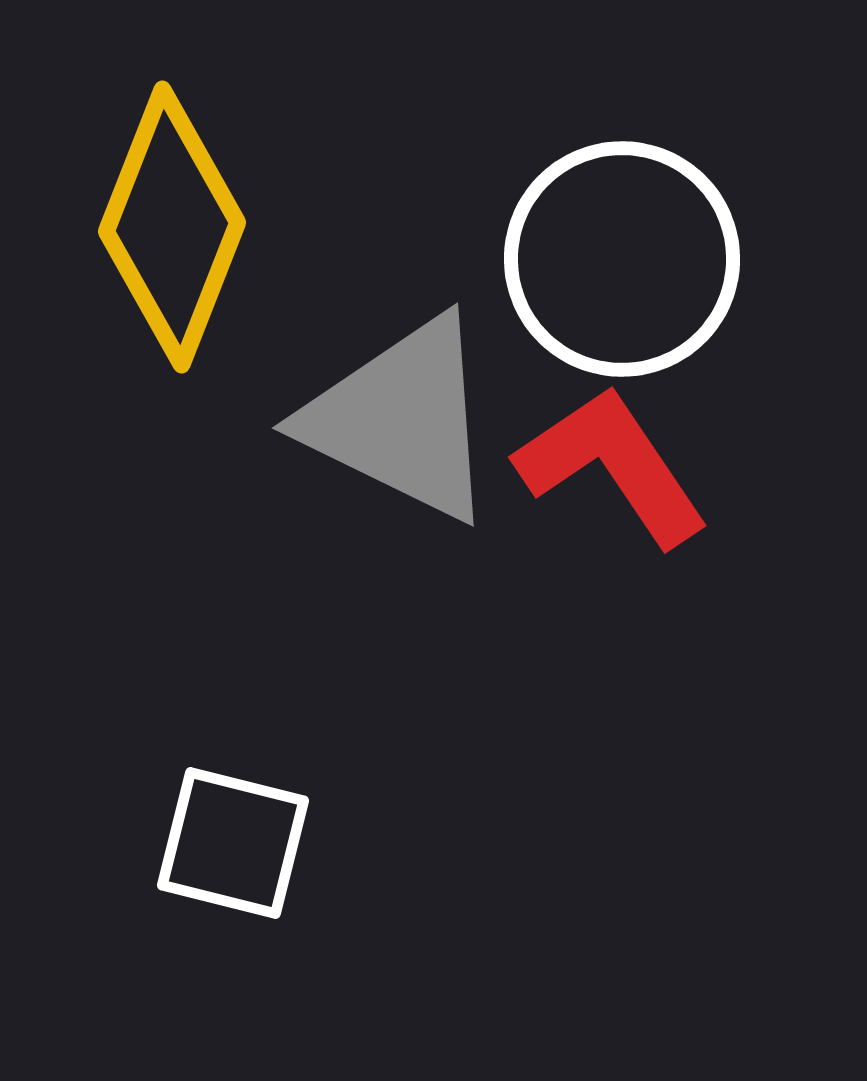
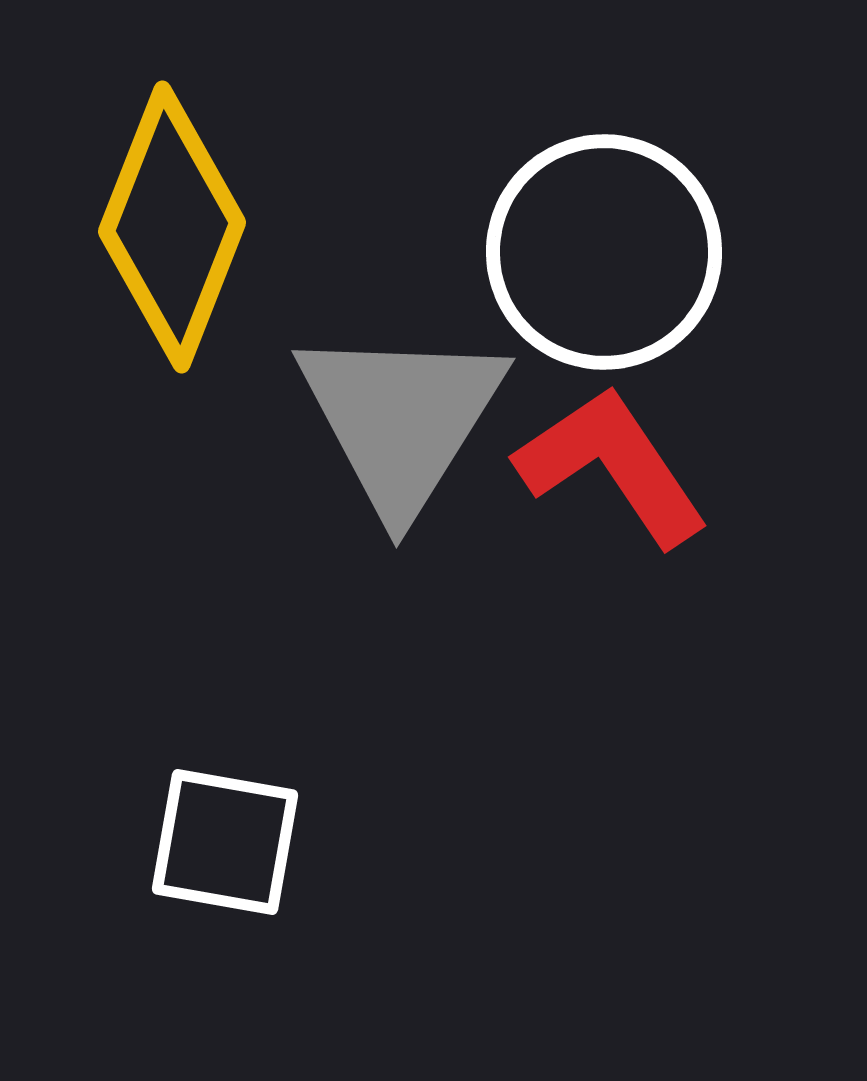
white circle: moved 18 px left, 7 px up
gray triangle: rotated 36 degrees clockwise
white square: moved 8 px left, 1 px up; rotated 4 degrees counterclockwise
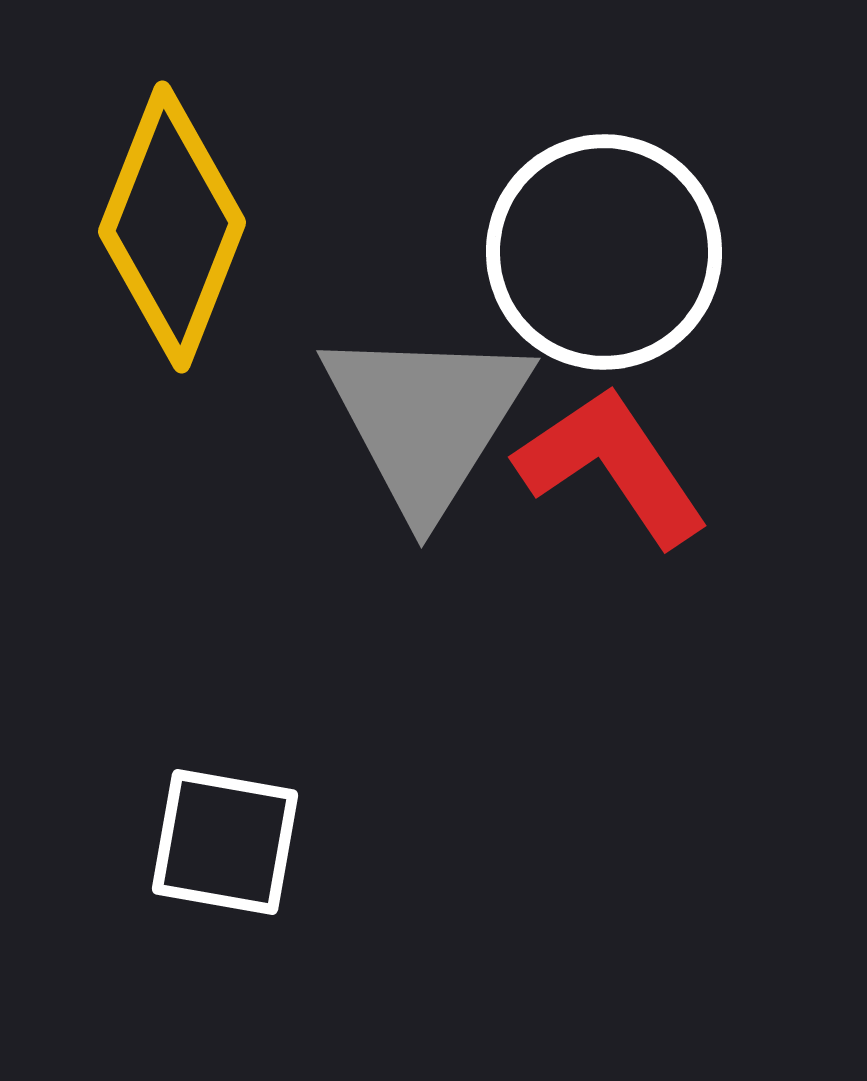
gray triangle: moved 25 px right
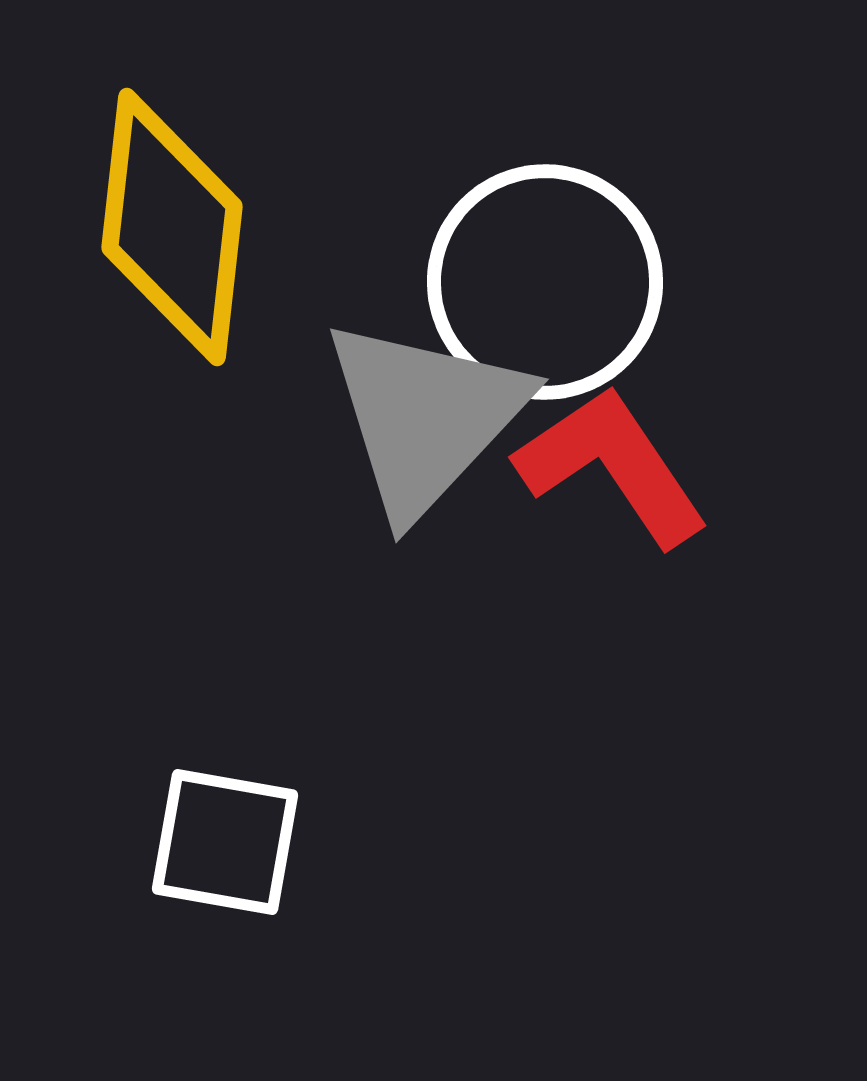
yellow diamond: rotated 15 degrees counterclockwise
white circle: moved 59 px left, 30 px down
gray triangle: moved 1 px left, 2 px up; rotated 11 degrees clockwise
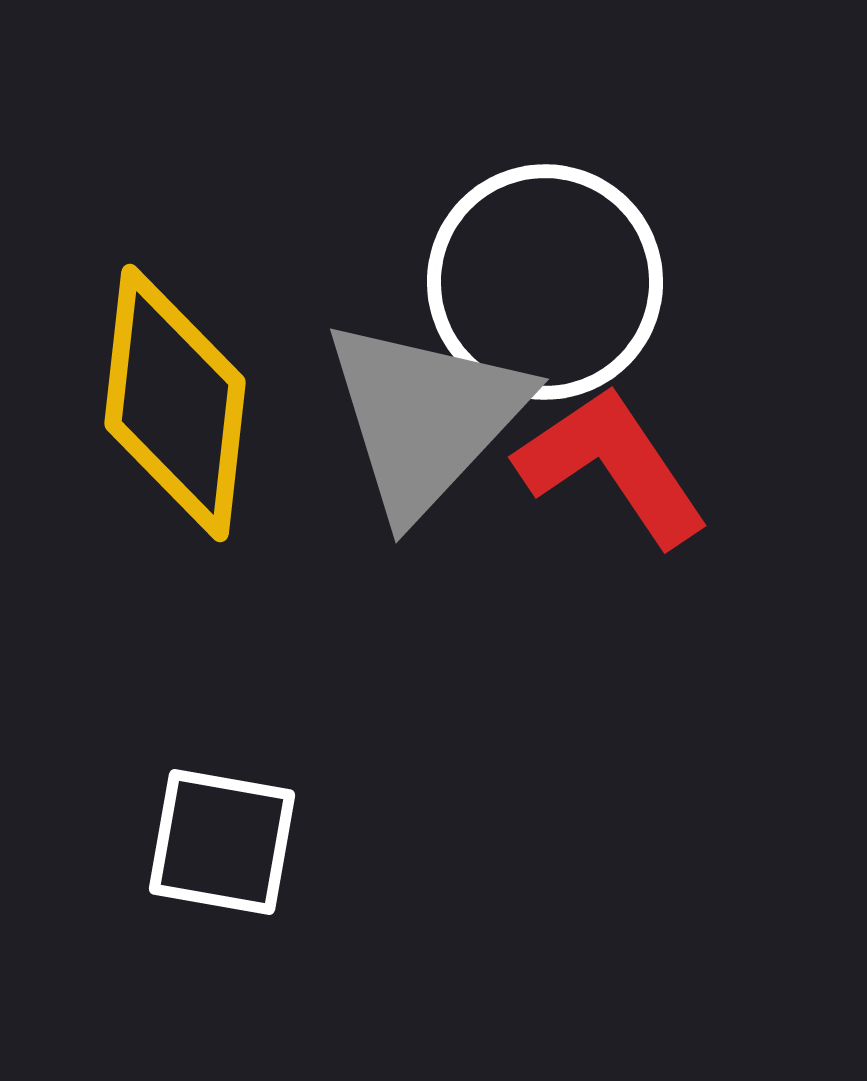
yellow diamond: moved 3 px right, 176 px down
white square: moved 3 px left
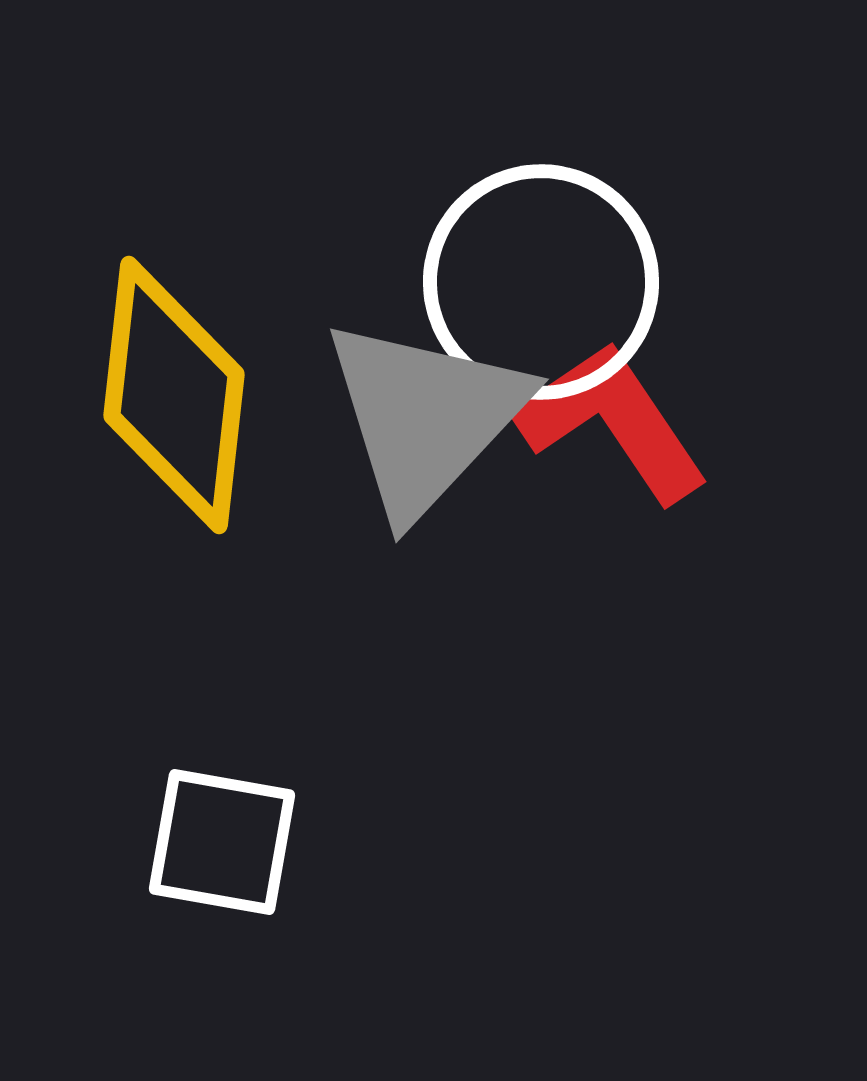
white circle: moved 4 px left
yellow diamond: moved 1 px left, 8 px up
red L-shape: moved 44 px up
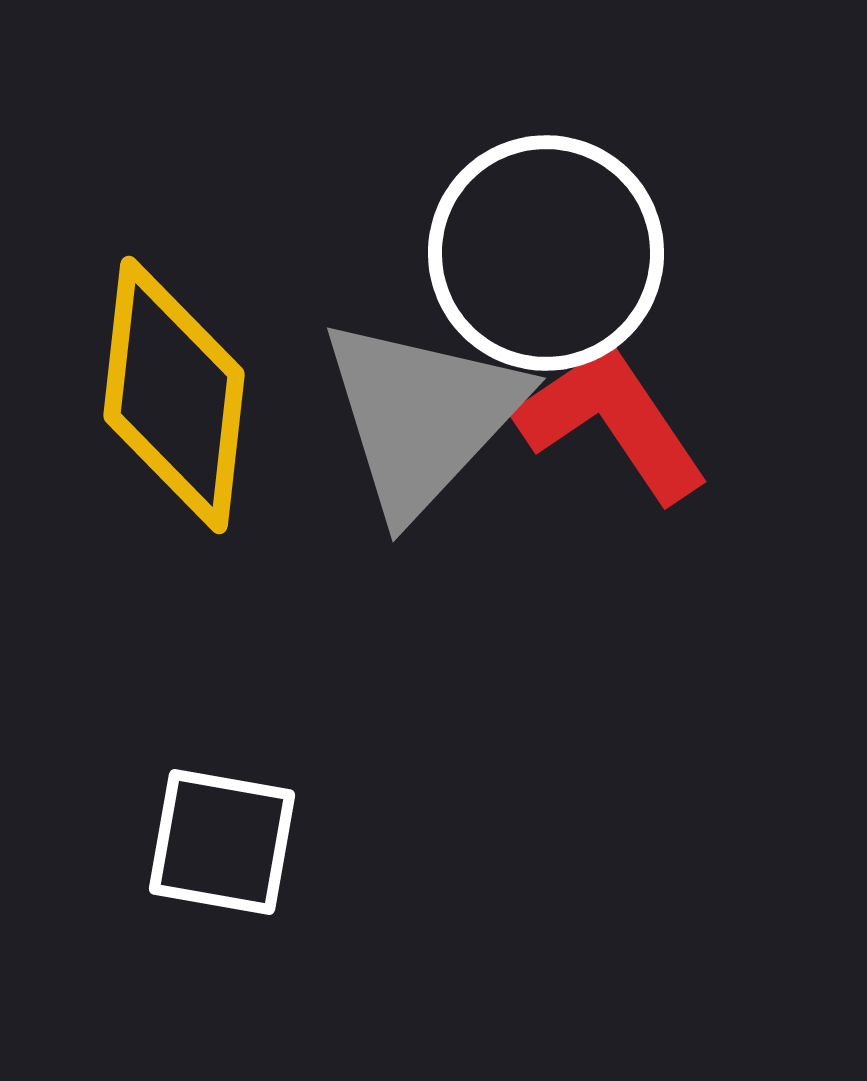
white circle: moved 5 px right, 29 px up
gray triangle: moved 3 px left, 1 px up
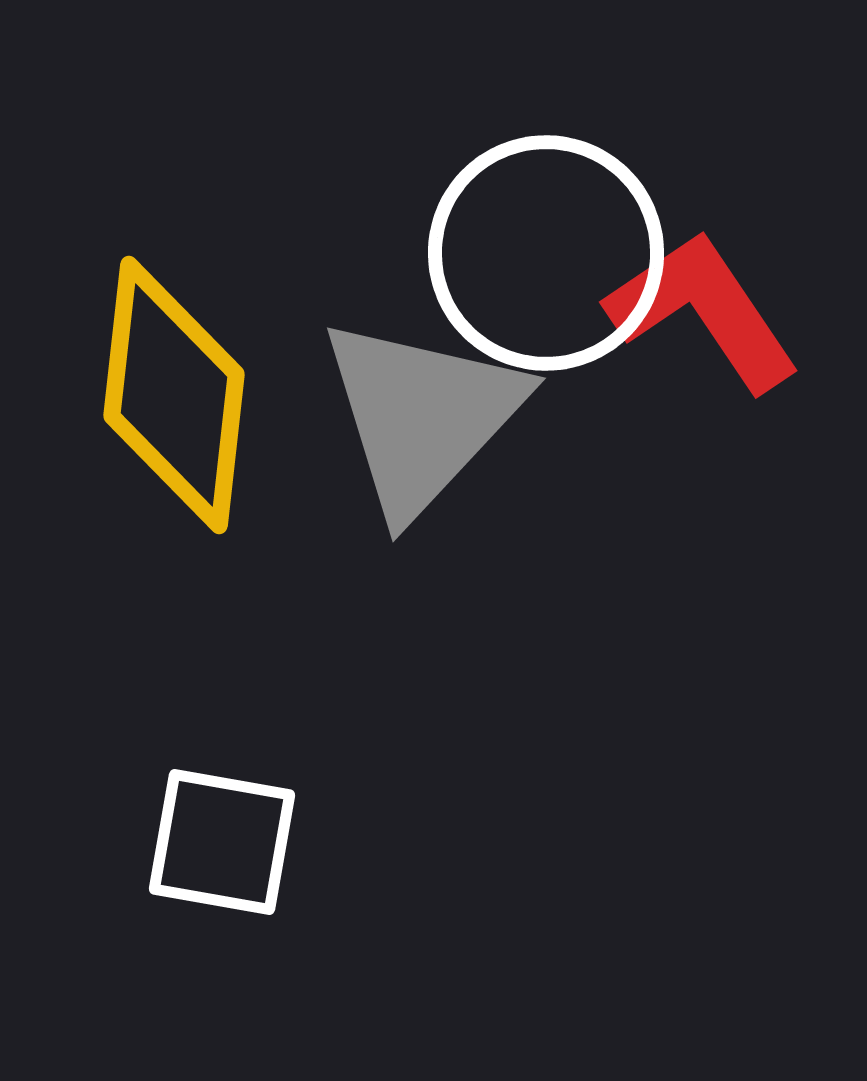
red L-shape: moved 91 px right, 111 px up
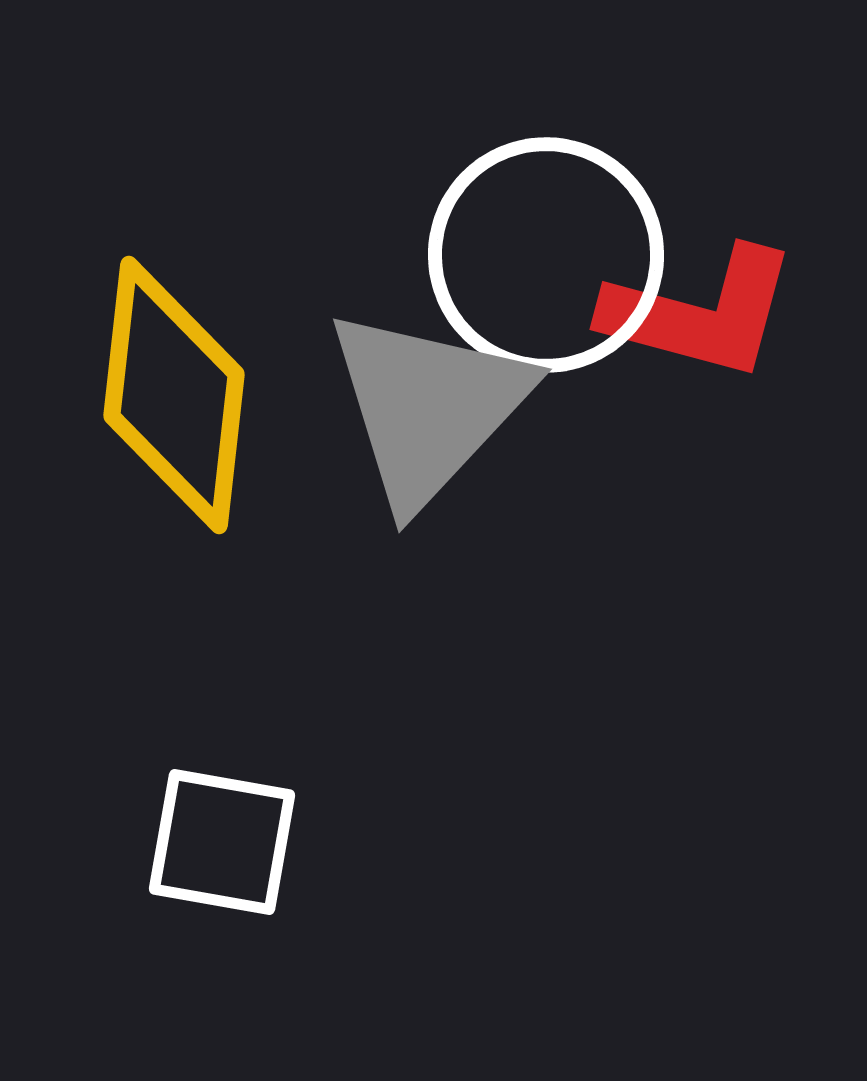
white circle: moved 2 px down
red L-shape: moved 3 px left, 2 px down; rotated 139 degrees clockwise
gray triangle: moved 6 px right, 9 px up
